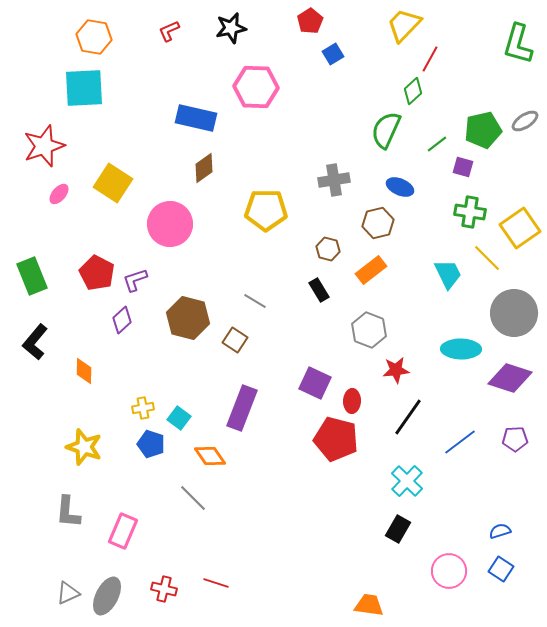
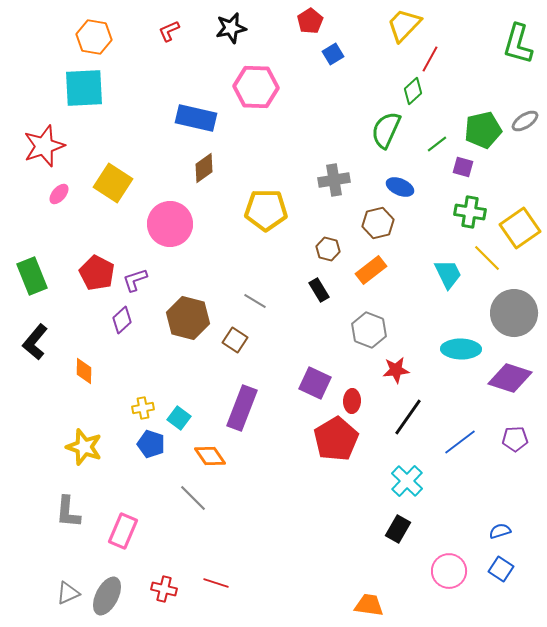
red pentagon at (336, 439): rotated 27 degrees clockwise
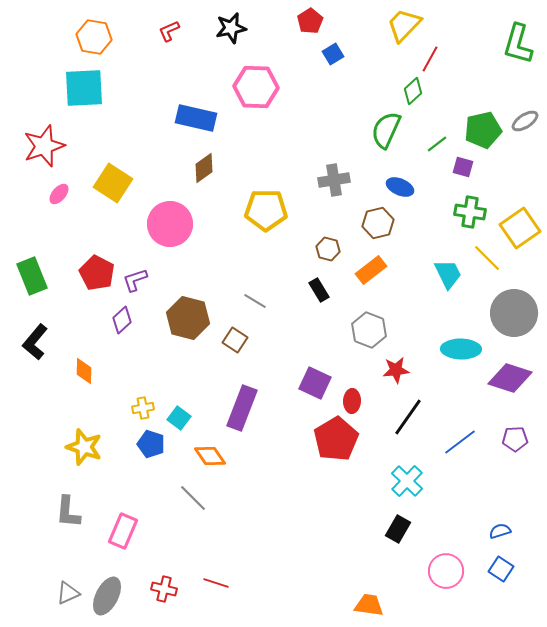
pink circle at (449, 571): moved 3 px left
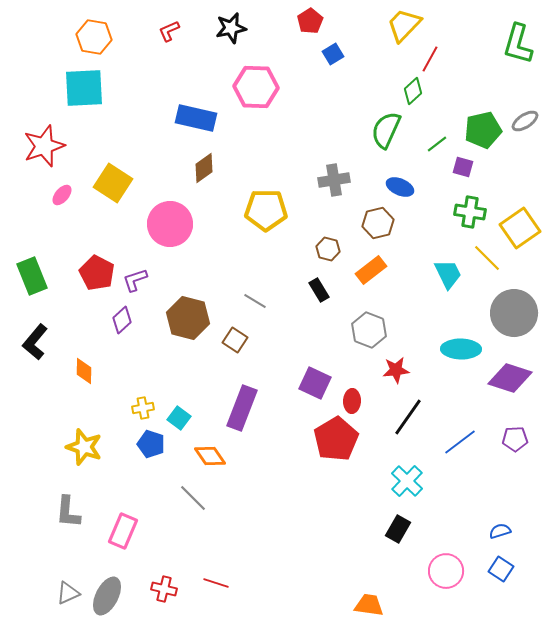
pink ellipse at (59, 194): moved 3 px right, 1 px down
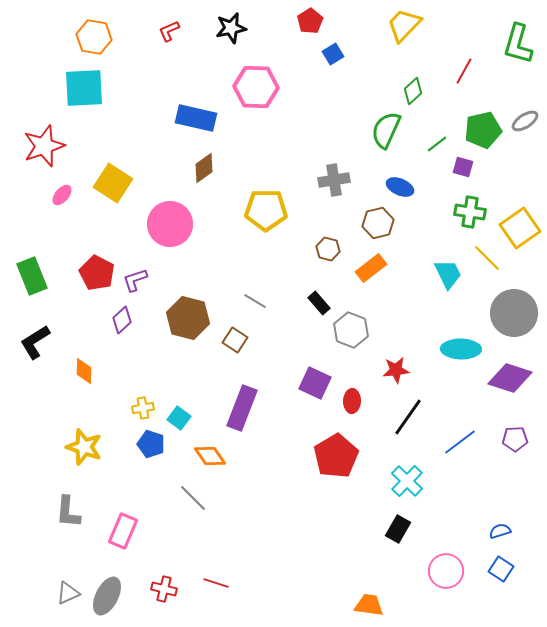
red line at (430, 59): moved 34 px right, 12 px down
orange rectangle at (371, 270): moved 2 px up
black rectangle at (319, 290): moved 13 px down; rotated 10 degrees counterclockwise
gray hexagon at (369, 330): moved 18 px left
black L-shape at (35, 342): rotated 18 degrees clockwise
red pentagon at (336, 439): moved 17 px down
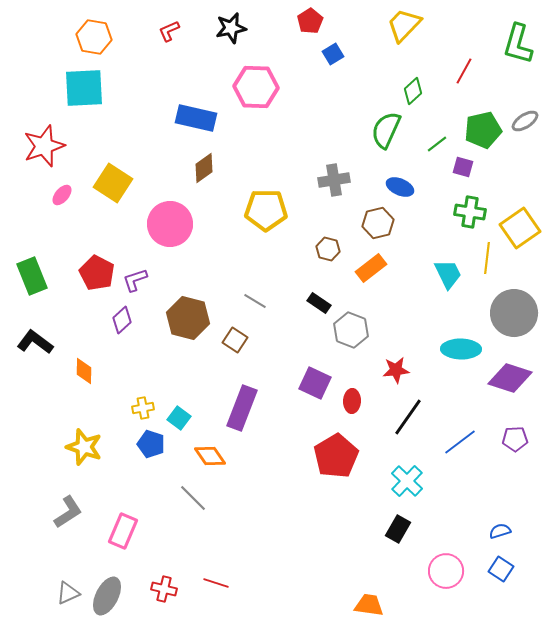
yellow line at (487, 258): rotated 52 degrees clockwise
black rectangle at (319, 303): rotated 15 degrees counterclockwise
black L-shape at (35, 342): rotated 69 degrees clockwise
gray L-shape at (68, 512): rotated 128 degrees counterclockwise
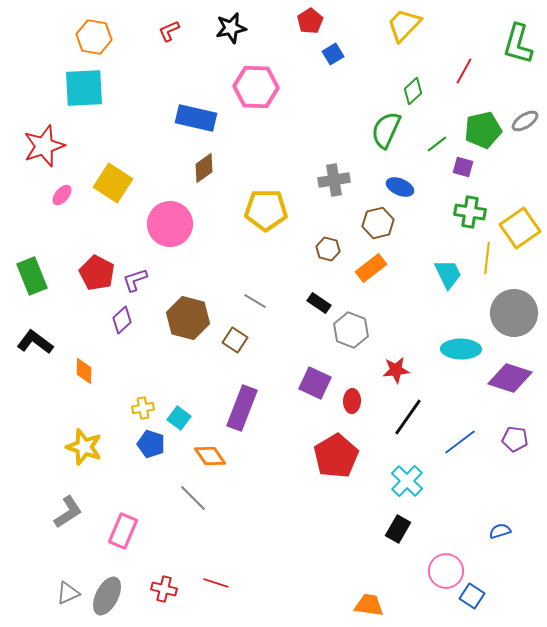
purple pentagon at (515, 439): rotated 10 degrees clockwise
blue square at (501, 569): moved 29 px left, 27 px down
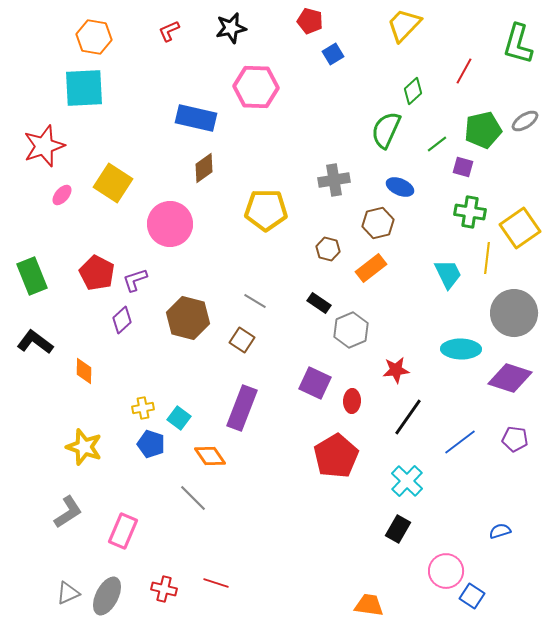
red pentagon at (310, 21): rotated 25 degrees counterclockwise
gray hexagon at (351, 330): rotated 16 degrees clockwise
brown square at (235, 340): moved 7 px right
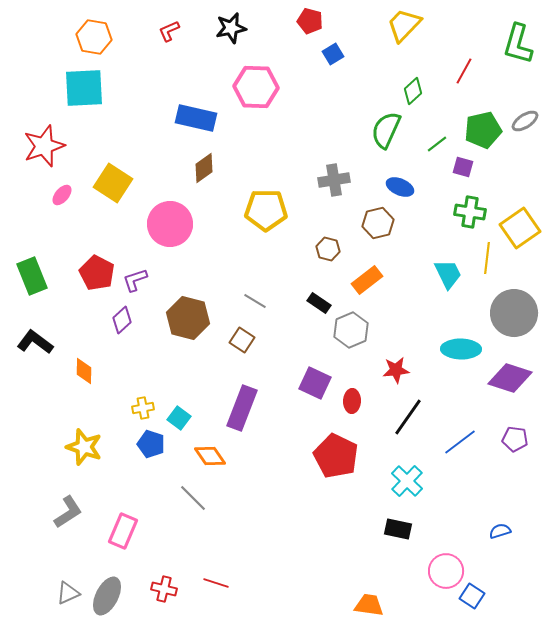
orange rectangle at (371, 268): moved 4 px left, 12 px down
red pentagon at (336, 456): rotated 15 degrees counterclockwise
black rectangle at (398, 529): rotated 72 degrees clockwise
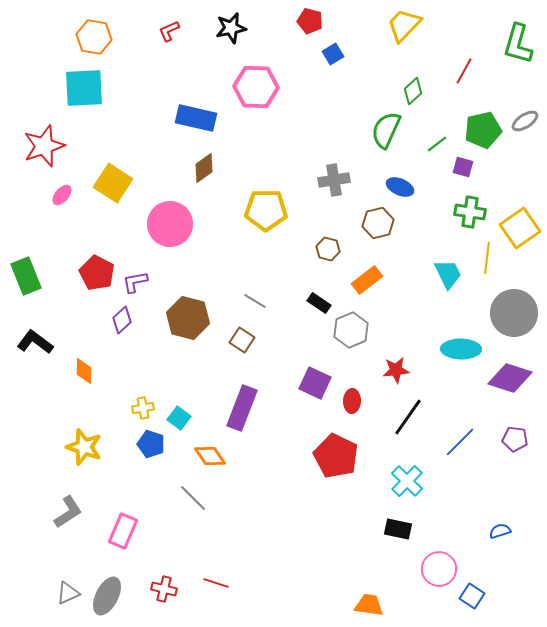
green rectangle at (32, 276): moved 6 px left
purple L-shape at (135, 280): moved 2 px down; rotated 8 degrees clockwise
blue line at (460, 442): rotated 8 degrees counterclockwise
pink circle at (446, 571): moved 7 px left, 2 px up
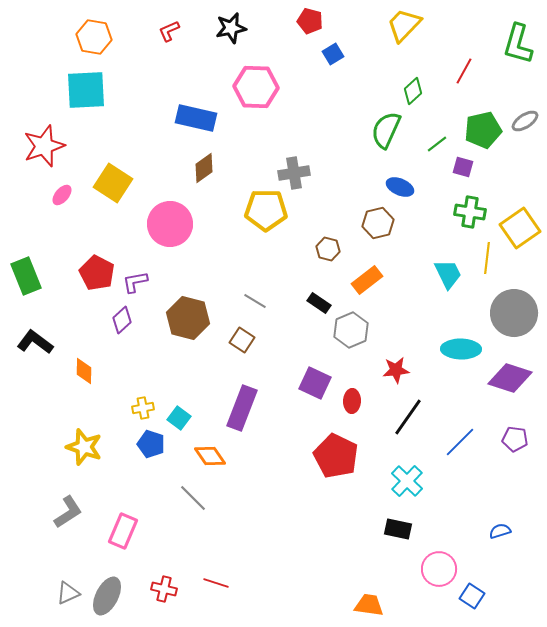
cyan square at (84, 88): moved 2 px right, 2 px down
gray cross at (334, 180): moved 40 px left, 7 px up
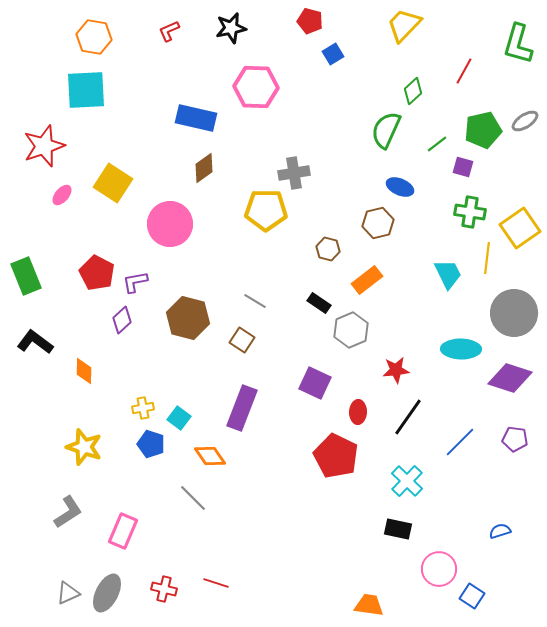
red ellipse at (352, 401): moved 6 px right, 11 px down
gray ellipse at (107, 596): moved 3 px up
